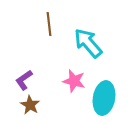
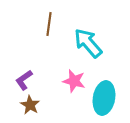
brown line: rotated 15 degrees clockwise
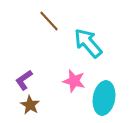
brown line: moved 3 px up; rotated 50 degrees counterclockwise
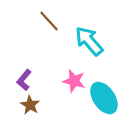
cyan arrow: moved 1 px right, 2 px up
purple L-shape: rotated 15 degrees counterclockwise
cyan ellipse: rotated 44 degrees counterclockwise
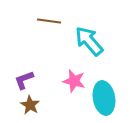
brown line: rotated 40 degrees counterclockwise
purple L-shape: rotated 30 degrees clockwise
cyan ellipse: rotated 24 degrees clockwise
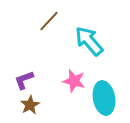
brown line: rotated 55 degrees counterclockwise
brown star: rotated 12 degrees clockwise
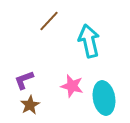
cyan arrow: rotated 28 degrees clockwise
pink star: moved 2 px left, 5 px down
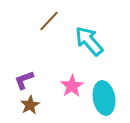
cyan arrow: rotated 28 degrees counterclockwise
pink star: rotated 25 degrees clockwise
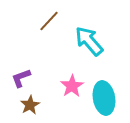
purple L-shape: moved 3 px left, 2 px up
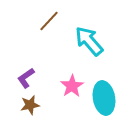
purple L-shape: moved 5 px right; rotated 15 degrees counterclockwise
brown star: rotated 18 degrees clockwise
